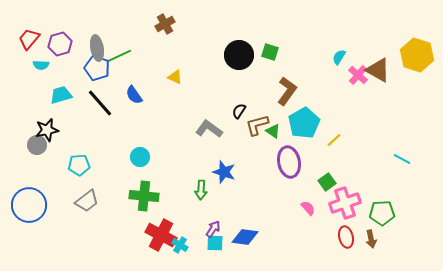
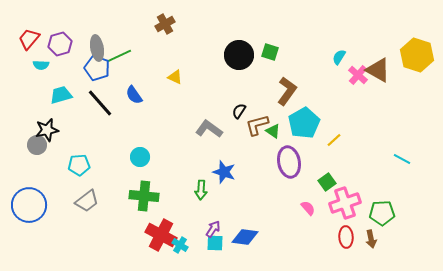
red ellipse at (346, 237): rotated 10 degrees clockwise
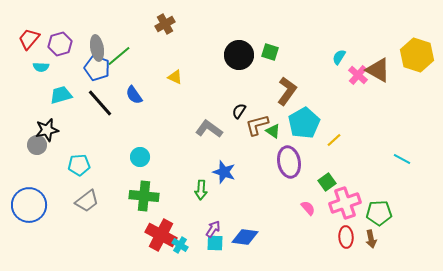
green line at (119, 56): rotated 15 degrees counterclockwise
cyan semicircle at (41, 65): moved 2 px down
green pentagon at (382, 213): moved 3 px left
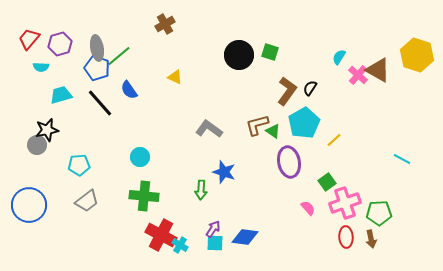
blue semicircle at (134, 95): moved 5 px left, 5 px up
black semicircle at (239, 111): moved 71 px right, 23 px up
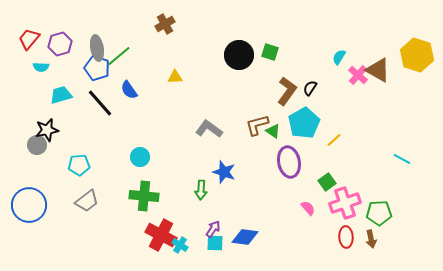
yellow triangle at (175, 77): rotated 28 degrees counterclockwise
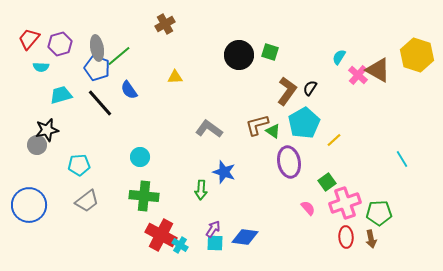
cyan line at (402, 159): rotated 30 degrees clockwise
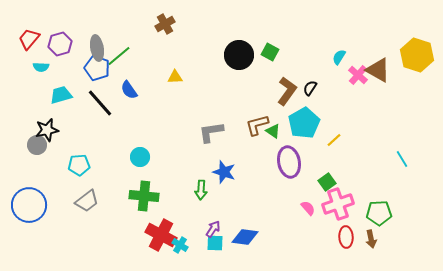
green square at (270, 52): rotated 12 degrees clockwise
gray L-shape at (209, 129): moved 2 px right, 3 px down; rotated 44 degrees counterclockwise
pink cross at (345, 203): moved 7 px left, 1 px down
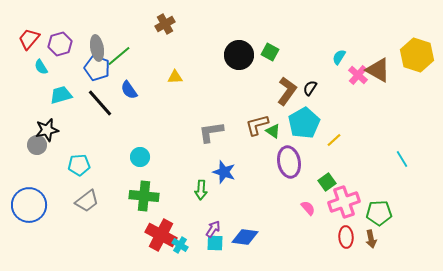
cyan semicircle at (41, 67): rotated 56 degrees clockwise
pink cross at (338, 204): moved 6 px right, 2 px up
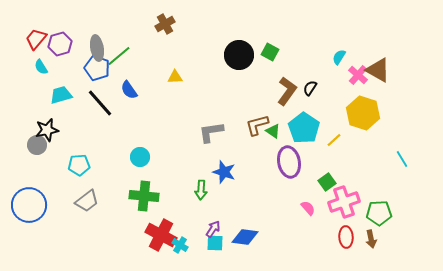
red trapezoid at (29, 39): moved 7 px right
yellow hexagon at (417, 55): moved 54 px left, 58 px down
cyan pentagon at (304, 123): moved 5 px down; rotated 8 degrees counterclockwise
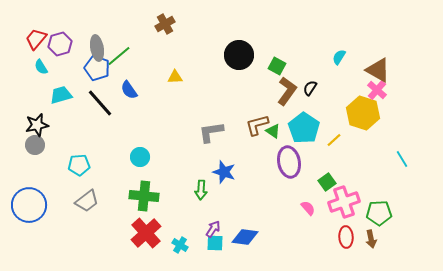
green square at (270, 52): moved 7 px right, 14 px down
pink cross at (358, 75): moved 19 px right, 15 px down
black star at (47, 130): moved 10 px left, 5 px up
gray circle at (37, 145): moved 2 px left
red cross at (161, 235): moved 15 px left, 2 px up; rotated 20 degrees clockwise
